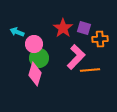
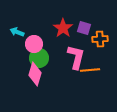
pink L-shape: rotated 30 degrees counterclockwise
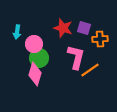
red star: rotated 18 degrees counterclockwise
cyan arrow: rotated 104 degrees counterclockwise
orange line: rotated 30 degrees counterclockwise
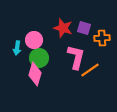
cyan arrow: moved 16 px down
orange cross: moved 2 px right, 1 px up
pink circle: moved 4 px up
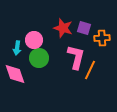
orange line: rotated 30 degrees counterclockwise
pink diamond: moved 20 px left; rotated 35 degrees counterclockwise
